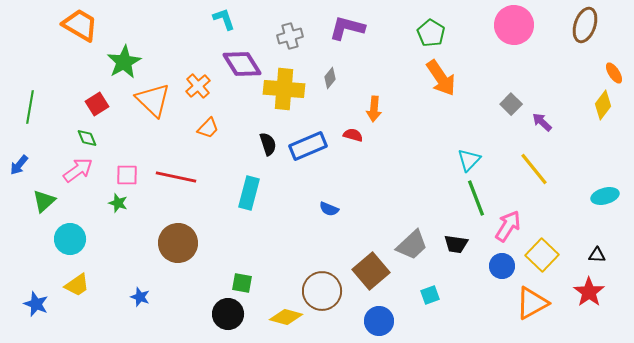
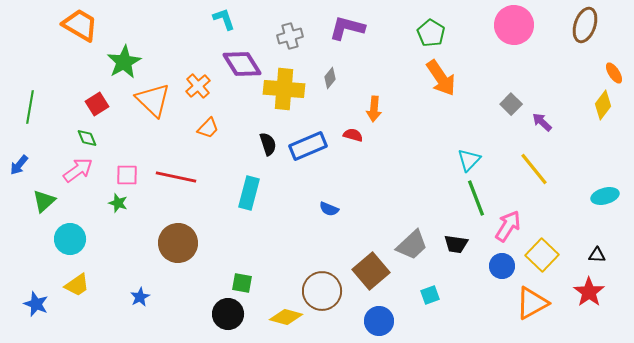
blue star at (140, 297): rotated 24 degrees clockwise
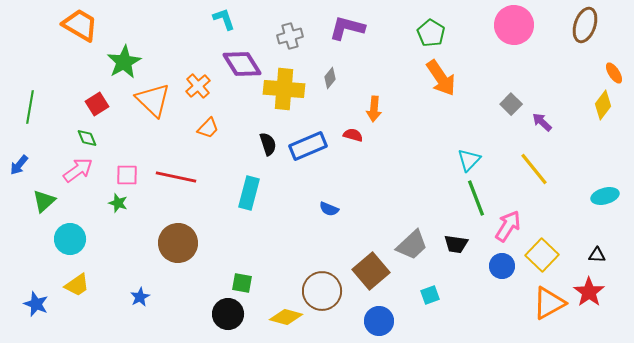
orange triangle at (532, 303): moved 17 px right
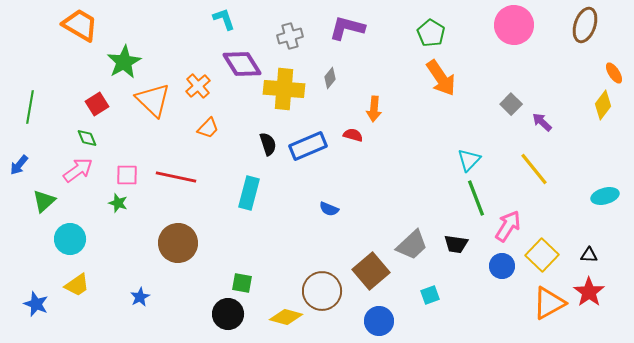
black triangle at (597, 255): moved 8 px left
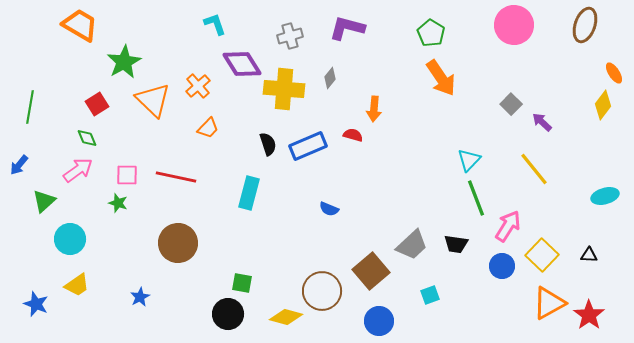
cyan L-shape at (224, 19): moved 9 px left, 5 px down
red star at (589, 292): moved 23 px down
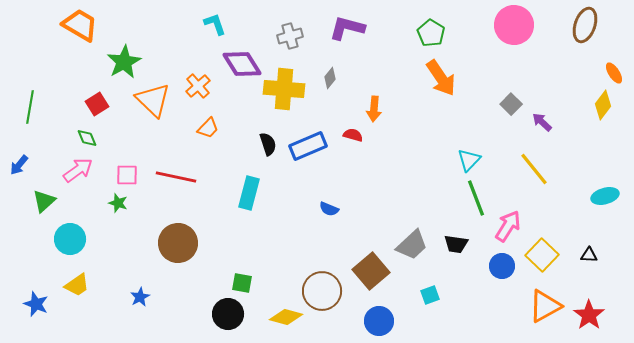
orange triangle at (549, 303): moved 4 px left, 3 px down
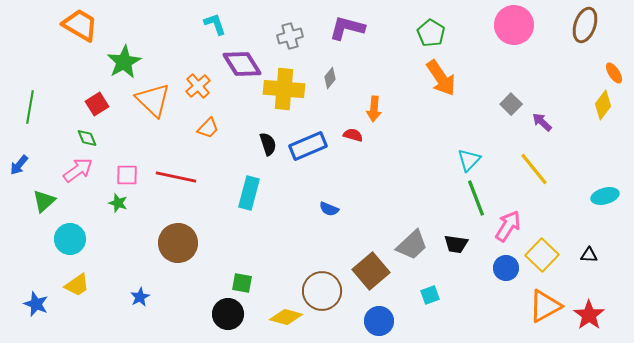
blue circle at (502, 266): moved 4 px right, 2 px down
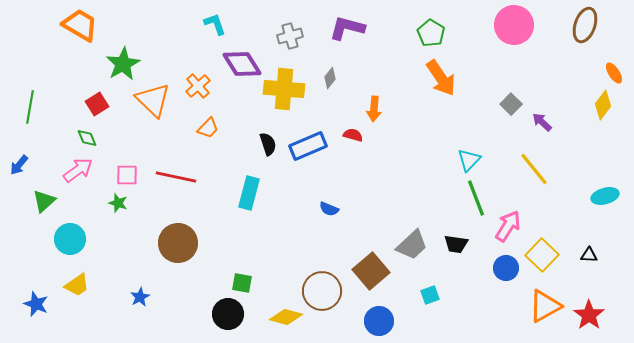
green star at (124, 62): moved 1 px left, 2 px down
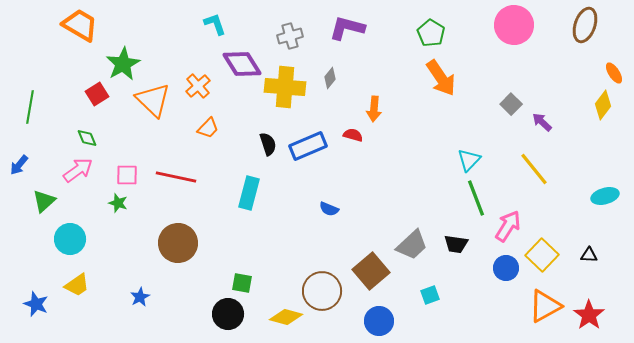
yellow cross at (284, 89): moved 1 px right, 2 px up
red square at (97, 104): moved 10 px up
